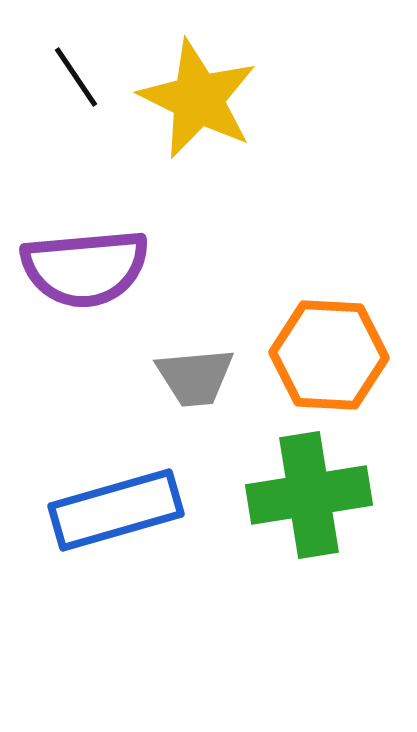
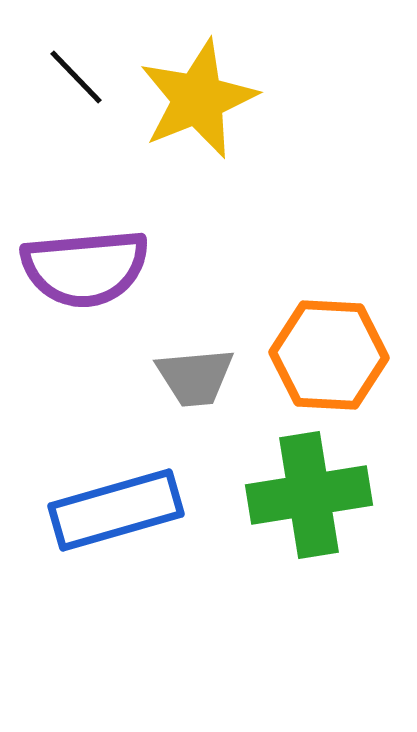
black line: rotated 10 degrees counterclockwise
yellow star: rotated 24 degrees clockwise
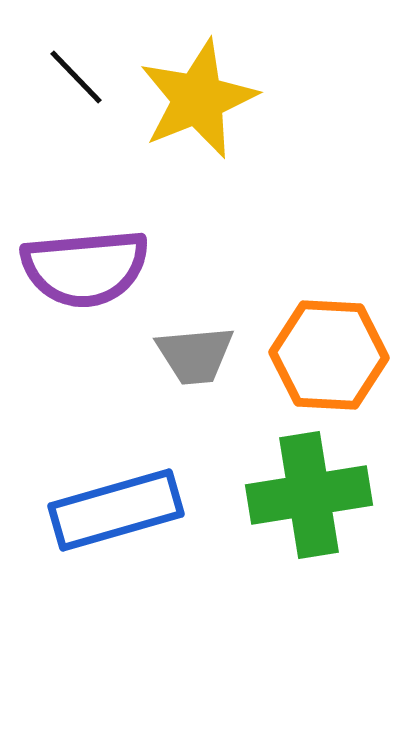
gray trapezoid: moved 22 px up
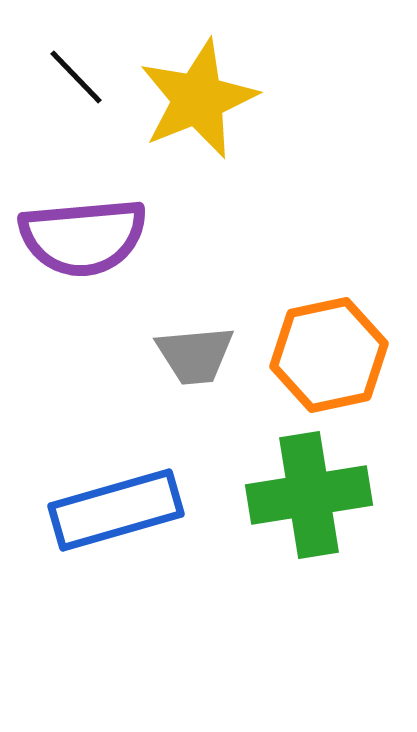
purple semicircle: moved 2 px left, 31 px up
orange hexagon: rotated 15 degrees counterclockwise
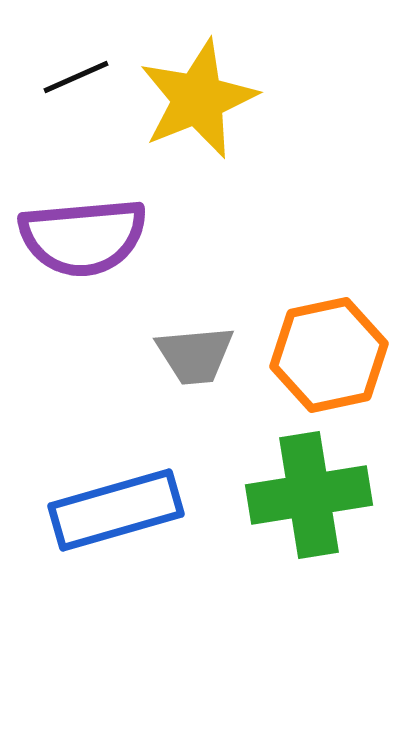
black line: rotated 70 degrees counterclockwise
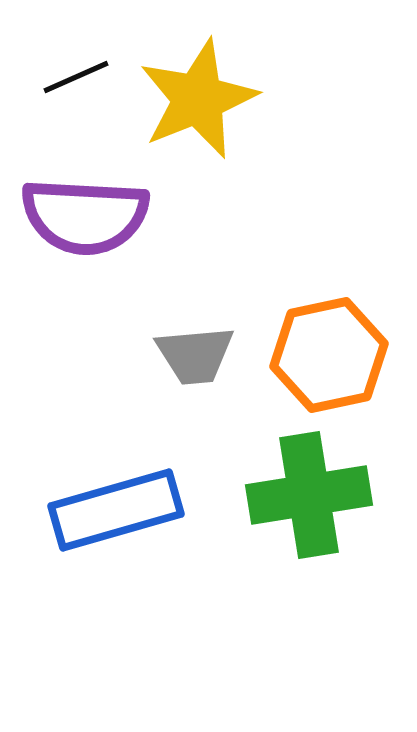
purple semicircle: moved 2 px right, 21 px up; rotated 8 degrees clockwise
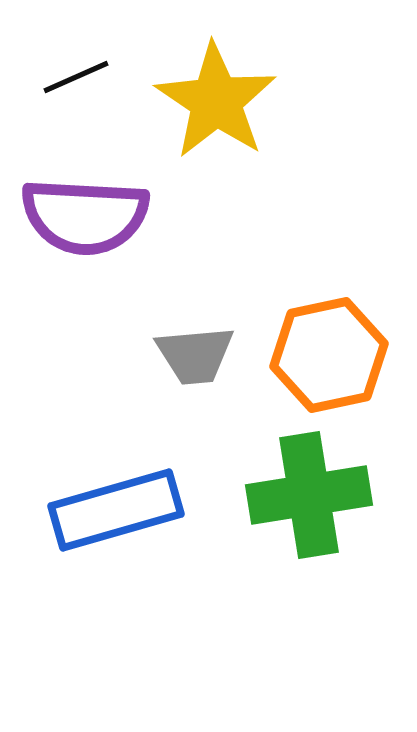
yellow star: moved 18 px right, 2 px down; rotated 16 degrees counterclockwise
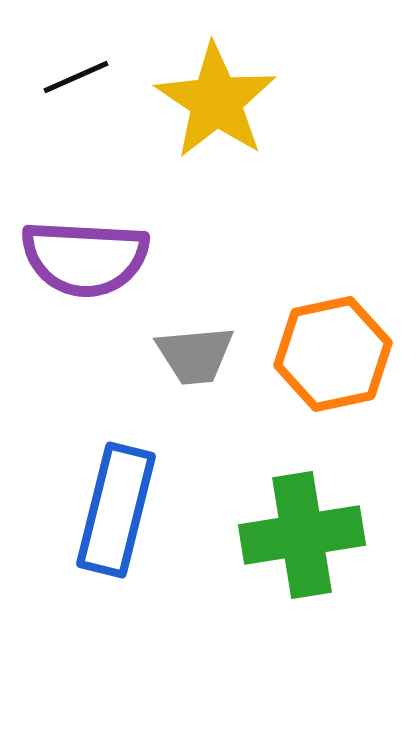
purple semicircle: moved 42 px down
orange hexagon: moved 4 px right, 1 px up
green cross: moved 7 px left, 40 px down
blue rectangle: rotated 60 degrees counterclockwise
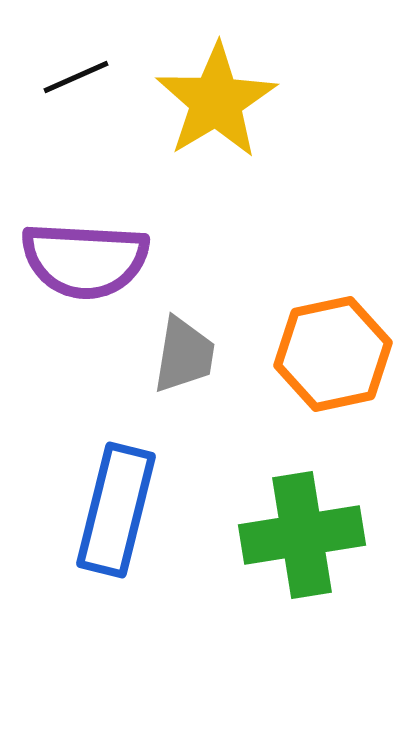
yellow star: rotated 7 degrees clockwise
purple semicircle: moved 2 px down
gray trapezoid: moved 11 px left; rotated 76 degrees counterclockwise
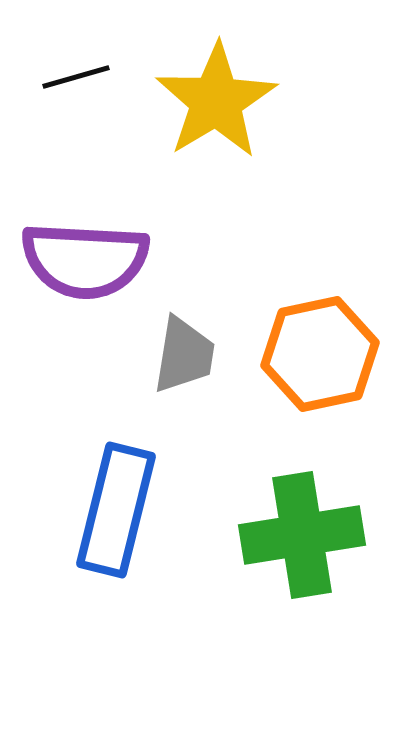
black line: rotated 8 degrees clockwise
orange hexagon: moved 13 px left
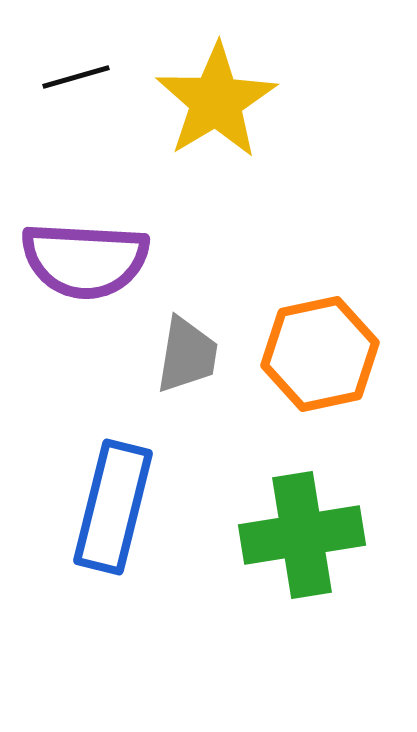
gray trapezoid: moved 3 px right
blue rectangle: moved 3 px left, 3 px up
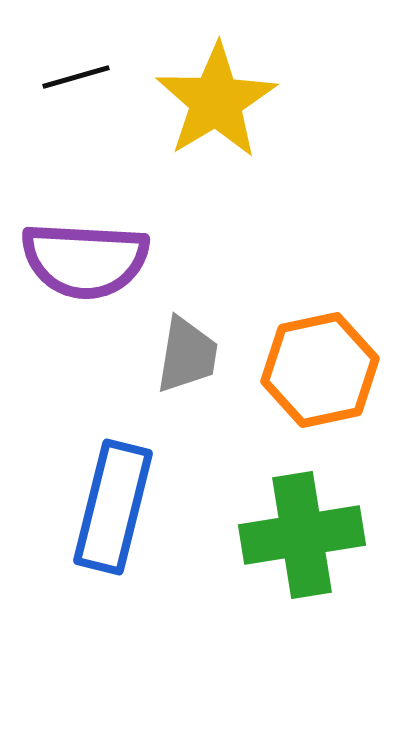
orange hexagon: moved 16 px down
